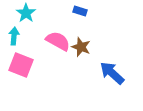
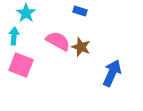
blue arrow: rotated 72 degrees clockwise
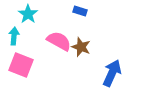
cyan star: moved 2 px right, 1 px down
pink semicircle: moved 1 px right
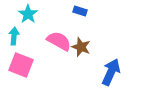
blue arrow: moved 1 px left, 1 px up
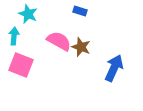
cyan star: rotated 12 degrees counterclockwise
blue arrow: moved 3 px right, 4 px up
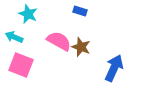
cyan arrow: moved 1 px down; rotated 72 degrees counterclockwise
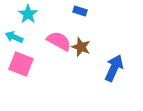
cyan star: rotated 12 degrees clockwise
pink square: moved 1 px up
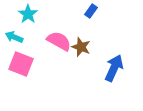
blue rectangle: moved 11 px right; rotated 72 degrees counterclockwise
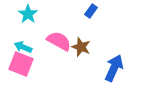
cyan arrow: moved 9 px right, 10 px down
